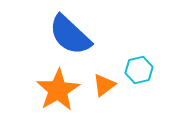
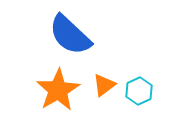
cyan hexagon: moved 21 px down; rotated 12 degrees counterclockwise
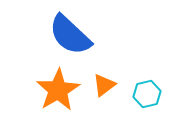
cyan hexagon: moved 8 px right, 3 px down; rotated 12 degrees clockwise
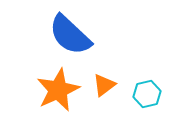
orange star: rotated 6 degrees clockwise
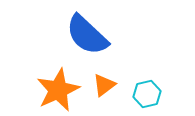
blue semicircle: moved 17 px right
